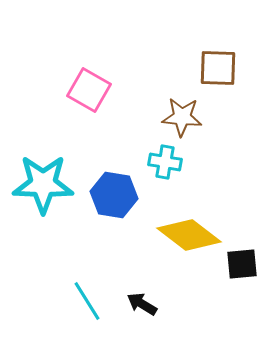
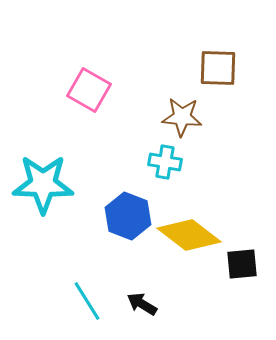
blue hexagon: moved 14 px right, 21 px down; rotated 12 degrees clockwise
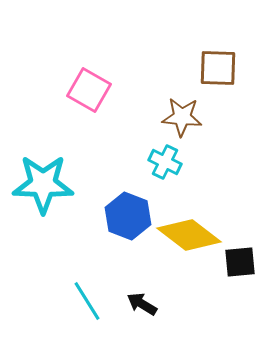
cyan cross: rotated 16 degrees clockwise
black square: moved 2 px left, 2 px up
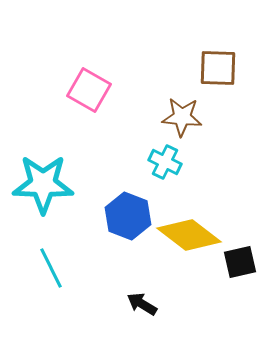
black square: rotated 8 degrees counterclockwise
cyan line: moved 36 px left, 33 px up; rotated 6 degrees clockwise
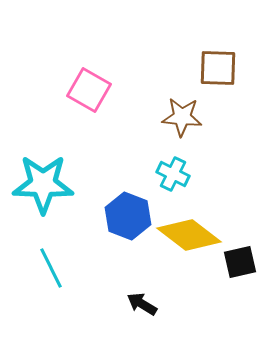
cyan cross: moved 8 px right, 12 px down
